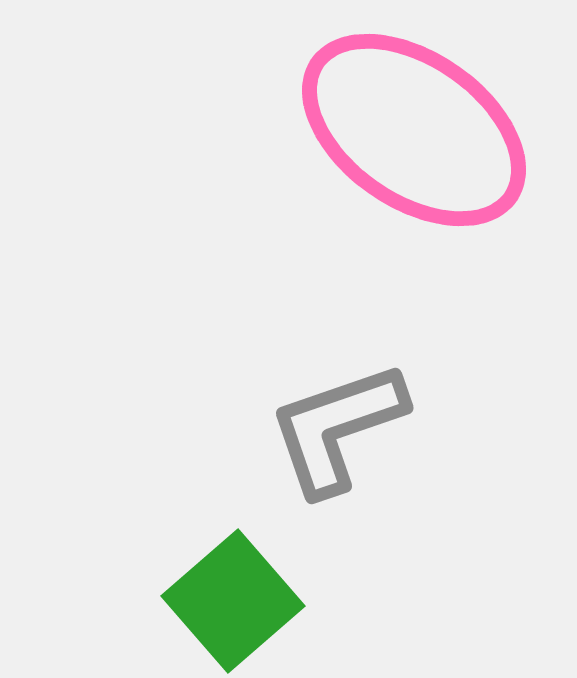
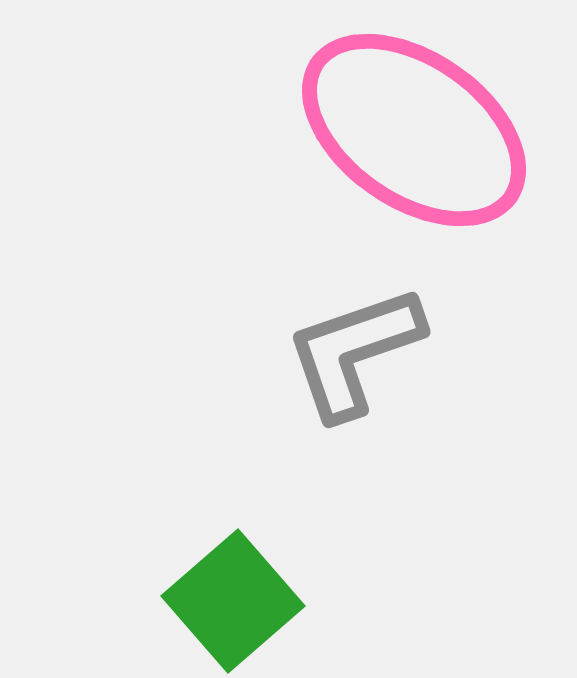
gray L-shape: moved 17 px right, 76 px up
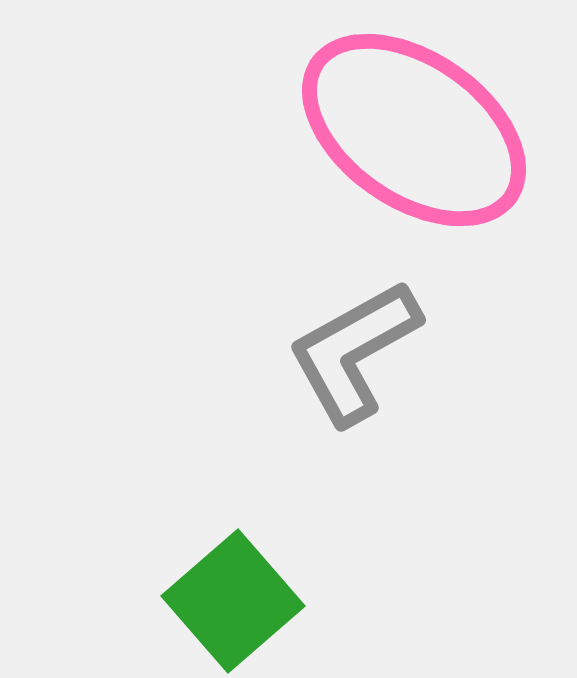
gray L-shape: rotated 10 degrees counterclockwise
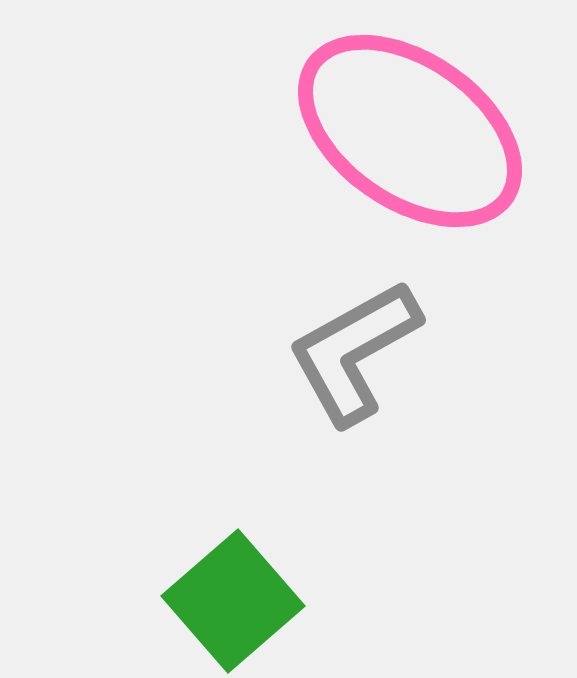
pink ellipse: moved 4 px left, 1 px down
